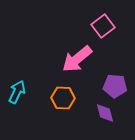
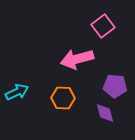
pink arrow: rotated 24 degrees clockwise
cyan arrow: rotated 40 degrees clockwise
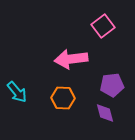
pink arrow: moved 6 px left; rotated 8 degrees clockwise
purple pentagon: moved 3 px left, 1 px up; rotated 10 degrees counterclockwise
cyan arrow: rotated 75 degrees clockwise
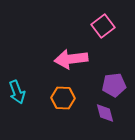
purple pentagon: moved 2 px right
cyan arrow: rotated 20 degrees clockwise
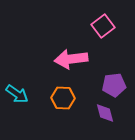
cyan arrow: moved 2 px down; rotated 35 degrees counterclockwise
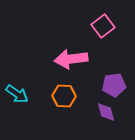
orange hexagon: moved 1 px right, 2 px up
purple diamond: moved 1 px right, 1 px up
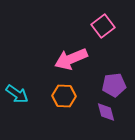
pink arrow: rotated 16 degrees counterclockwise
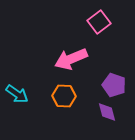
pink square: moved 4 px left, 4 px up
purple pentagon: rotated 25 degrees clockwise
purple diamond: moved 1 px right
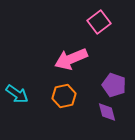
orange hexagon: rotated 15 degrees counterclockwise
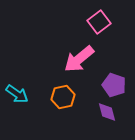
pink arrow: moved 8 px right; rotated 16 degrees counterclockwise
orange hexagon: moved 1 px left, 1 px down
